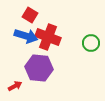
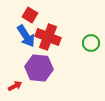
blue arrow: rotated 40 degrees clockwise
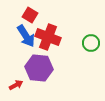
red arrow: moved 1 px right, 1 px up
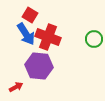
blue arrow: moved 2 px up
green circle: moved 3 px right, 4 px up
purple hexagon: moved 2 px up
red arrow: moved 2 px down
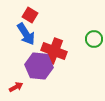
red cross: moved 6 px right, 14 px down
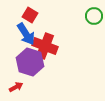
green circle: moved 23 px up
red cross: moved 9 px left, 5 px up
purple hexagon: moved 9 px left, 4 px up; rotated 12 degrees clockwise
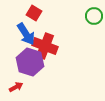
red square: moved 4 px right, 2 px up
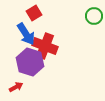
red square: rotated 28 degrees clockwise
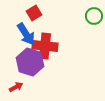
red cross: rotated 15 degrees counterclockwise
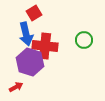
green circle: moved 10 px left, 24 px down
blue arrow: rotated 20 degrees clockwise
